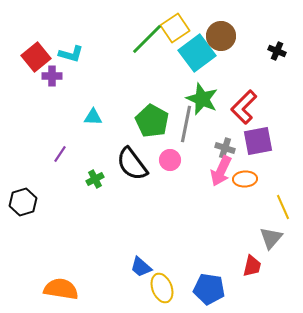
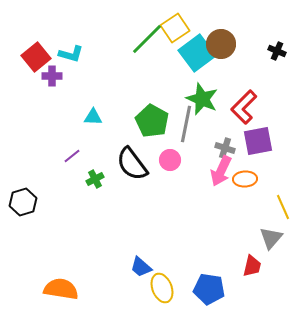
brown circle: moved 8 px down
purple line: moved 12 px right, 2 px down; rotated 18 degrees clockwise
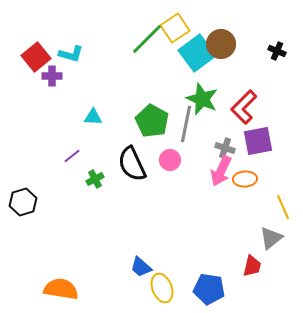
black semicircle: rotated 12 degrees clockwise
gray triangle: rotated 10 degrees clockwise
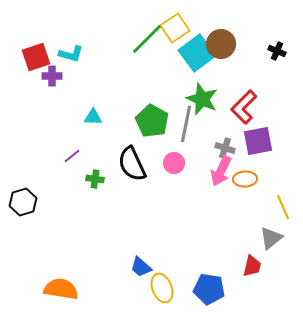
red square: rotated 20 degrees clockwise
pink circle: moved 4 px right, 3 px down
green cross: rotated 36 degrees clockwise
